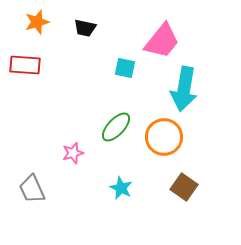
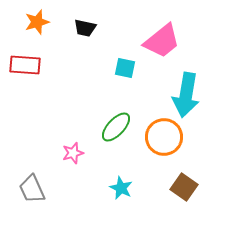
pink trapezoid: rotated 12 degrees clockwise
cyan arrow: moved 2 px right, 6 px down
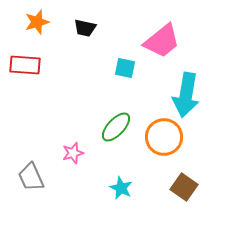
gray trapezoid: moved 1 px left, 12 px up
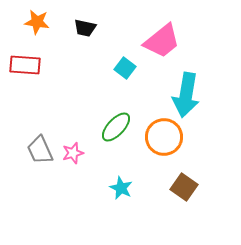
orange star: rotated 25 degrees clockwise
cyan square: rotated 25 degrees clockwise
gray trapezoid: moved 9 px right, 27 px up
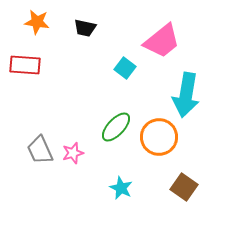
orange circle: moved 5 px left
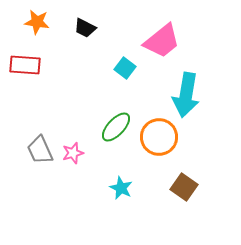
black trapezoid: rotated 15 degrees clockwise
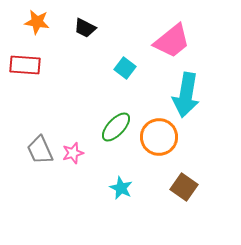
pink trapezoid: moved 10 px right
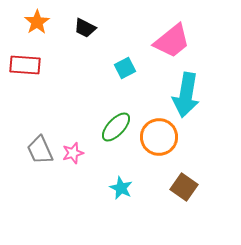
orange star: rotated 30 degrees clockwise
cyan square: rotated 25 degrees clockwise
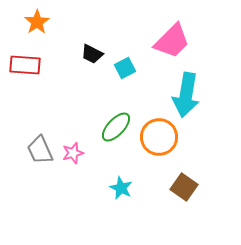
black trapezoid: moved 7 px right, 26 px down
pink trapezoid: rotated 6 degrees counterclockwise
